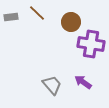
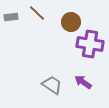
purple cross: moved 1 px left
gray trapezoid: rotated 15 degrees counterclockwise
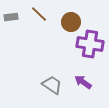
brown line: moved 2 px right, 1 px down
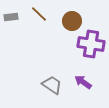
brown circle: moved 1 px right, 1 px up
purple cross: moved 1 px right
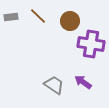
brown line: moved 1 px left, 2 px down
brown circle: moved 2 px left
gray trapezoid: moved 2 px right
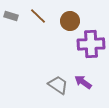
gray rectangle: moved 1 px up; rotated 24 degrees clockwise
purple cross: rotated 12 degrees counterclockwise
gray trapezoid: moved 4 px right
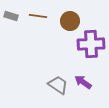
brown line: rotated 36 degrees counterclockwise
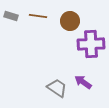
gray trapezoid: moved 1 px left, 3 px down
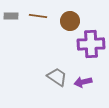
gray rectangle: rotated 16 degrees counterclockwise
purple arrow: rotated 48 degrees counterclockwise
gray trapezoid: moved 11 px up
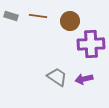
gray rectangle: rotated 16 degrees clockwise
purple arrow: moved 1 px right, 3 px up
